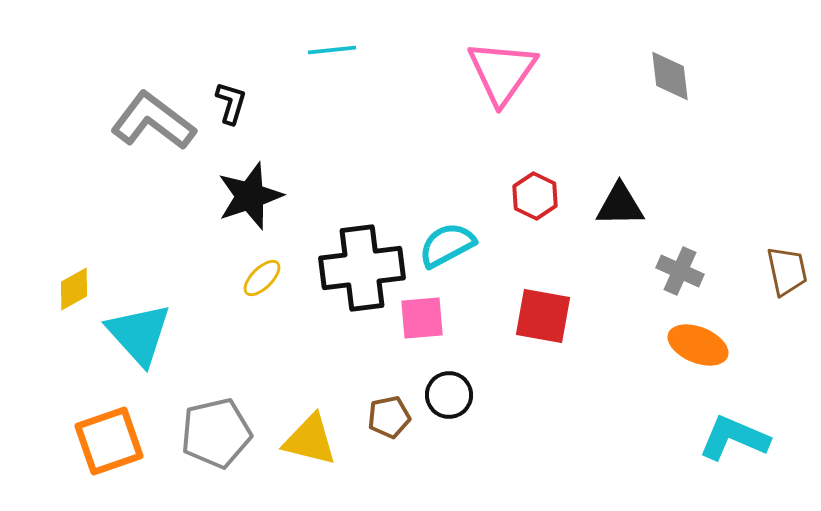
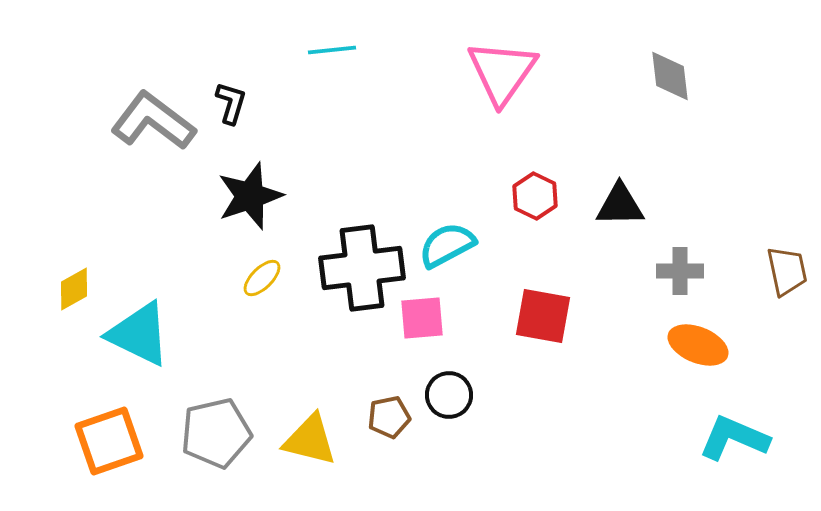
gray cross: rotated 24 degrees counterclockwise
cyan triangle: rotated 22 degrees counterclockwise
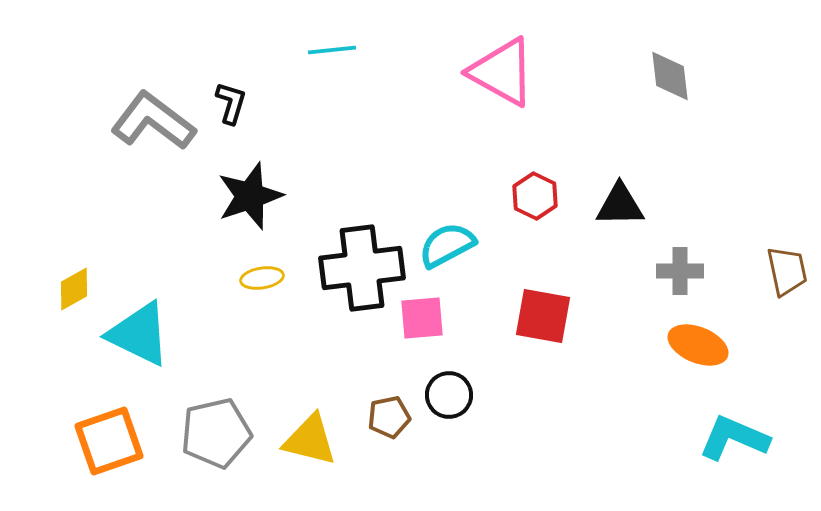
pink triangle: rotated 36 degrees counterclockwise
yellow ellipse: rotated 36 degrees clockwise
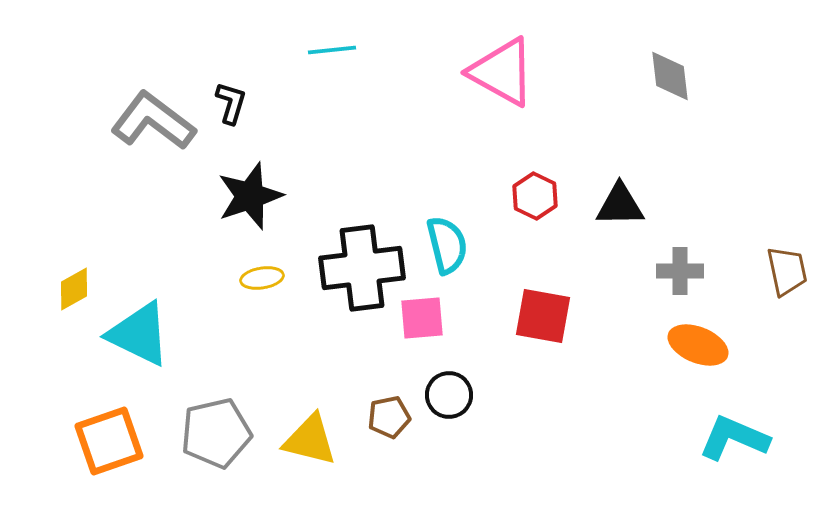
cyan semicircle: rotated 104 degrees clockwise
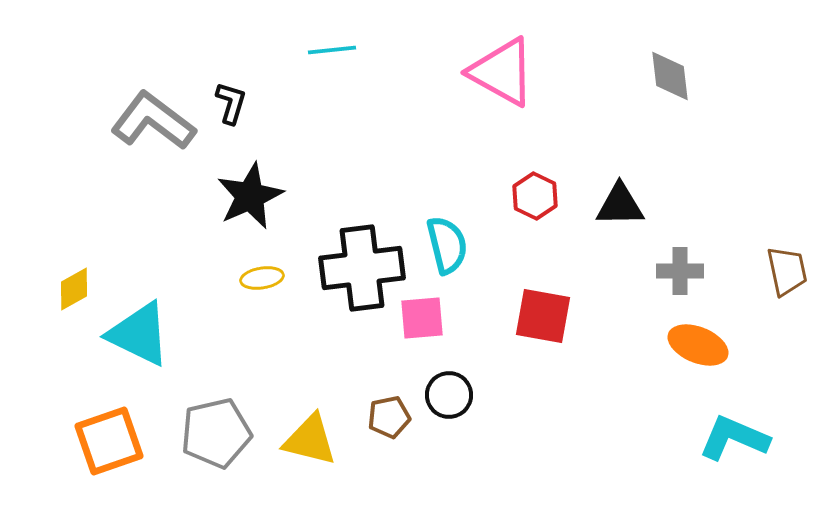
black star: rotated 6 degrees counterclockwise
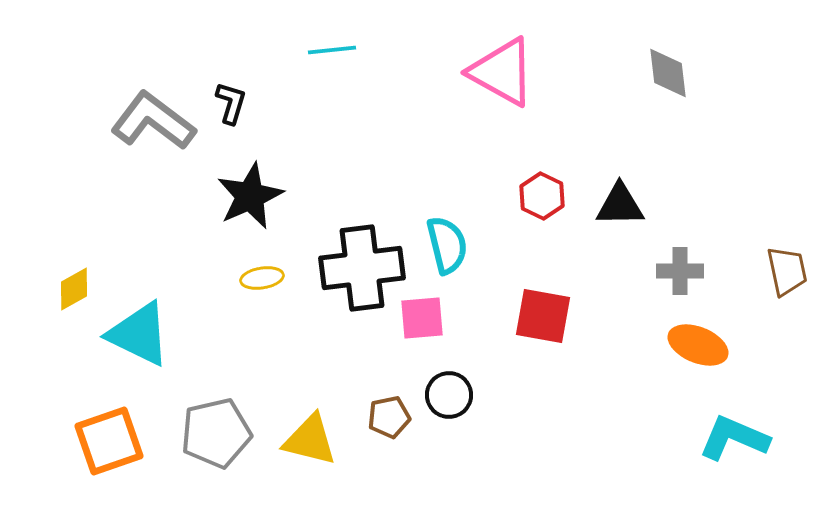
gray diamond: moved 2 px left, 3 px up
red hexagon: moved 7 px right
